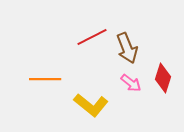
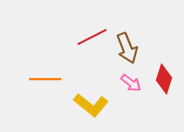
red diamond: moved 1 px right, 1 px down
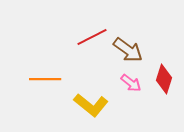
brown arrow: moved 1 px right, 2 px down; rotated 32 degrees counterclockwise
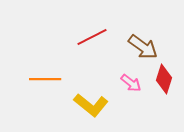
brown arrow: moved 15 px right, 3 px up
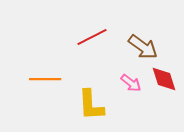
red diamond: rotated 36 degrees counterclockwise
yellow L-shape: rotated 48 degrees clockwise
